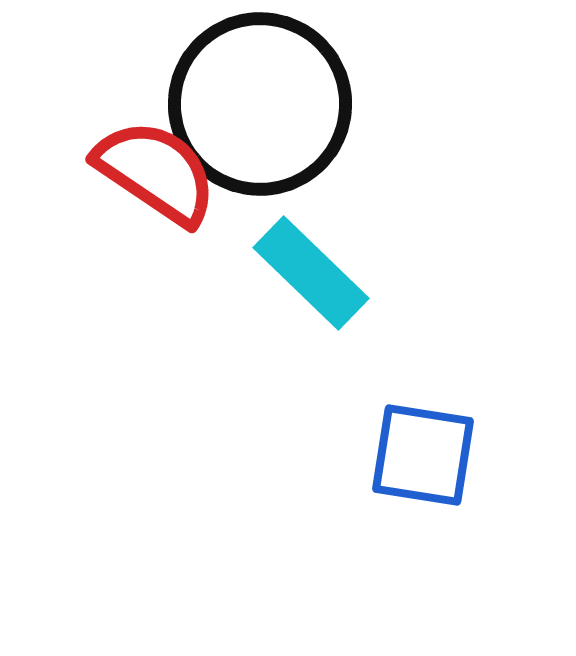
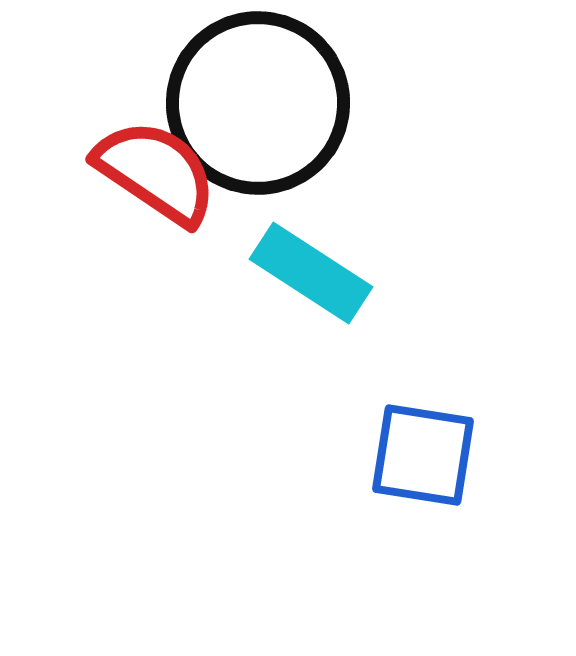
black circle: moved 2 px left, 1 px up
cyan rectangle: rotated 11 degrees counterclockwise
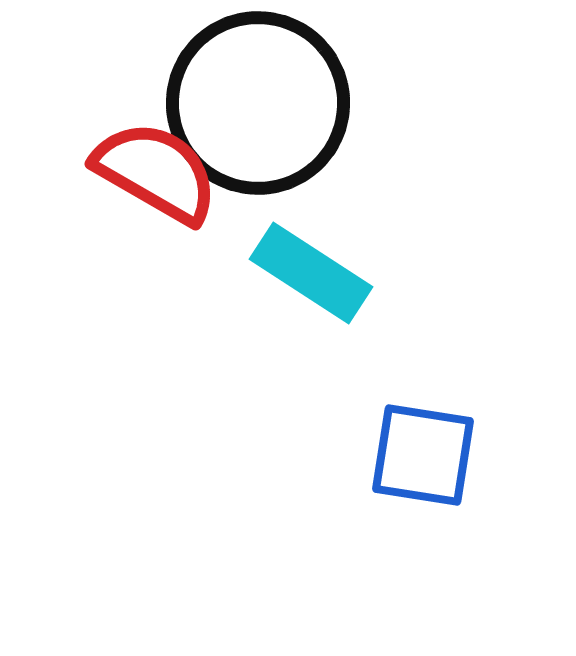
red semicircle: rotated 4 degrees counterclockwise
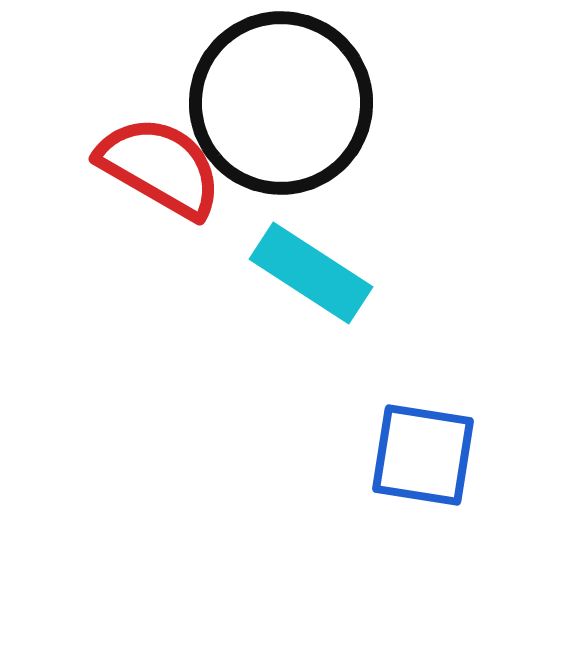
black circle: moved 23 px right
red semicircle: moved 4 px right, 5 px up
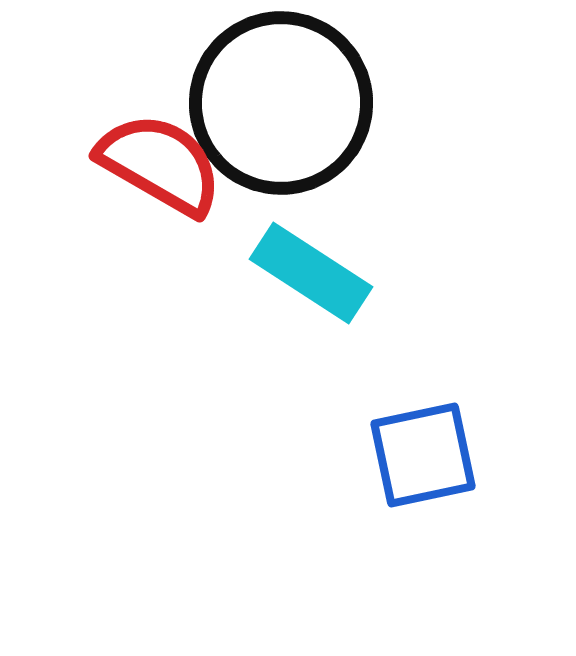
red semicircle: moved 3 px up
blue square: rotated 21 degrees counterclockwise
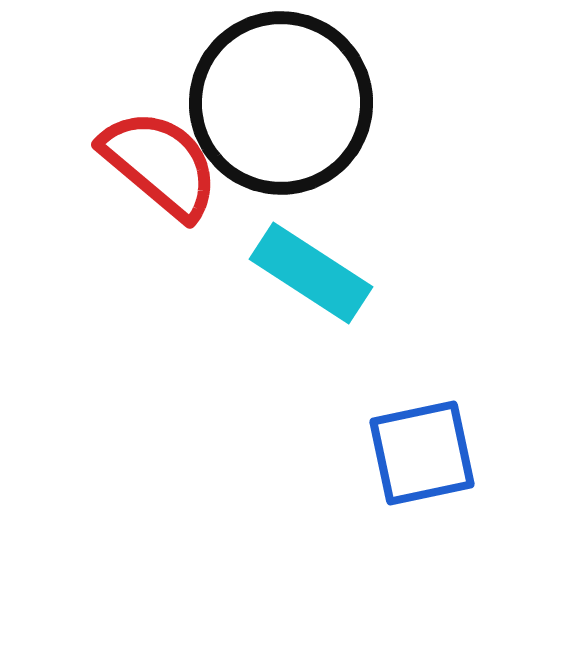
red semicircle: rotated 10 degrees clockwise
blue square: moved 1 px left, 2 px up
